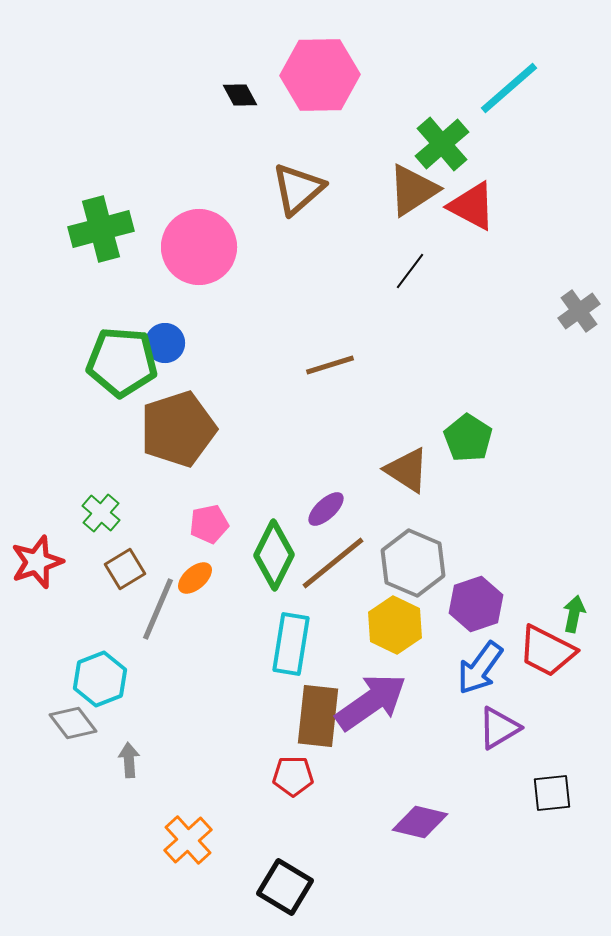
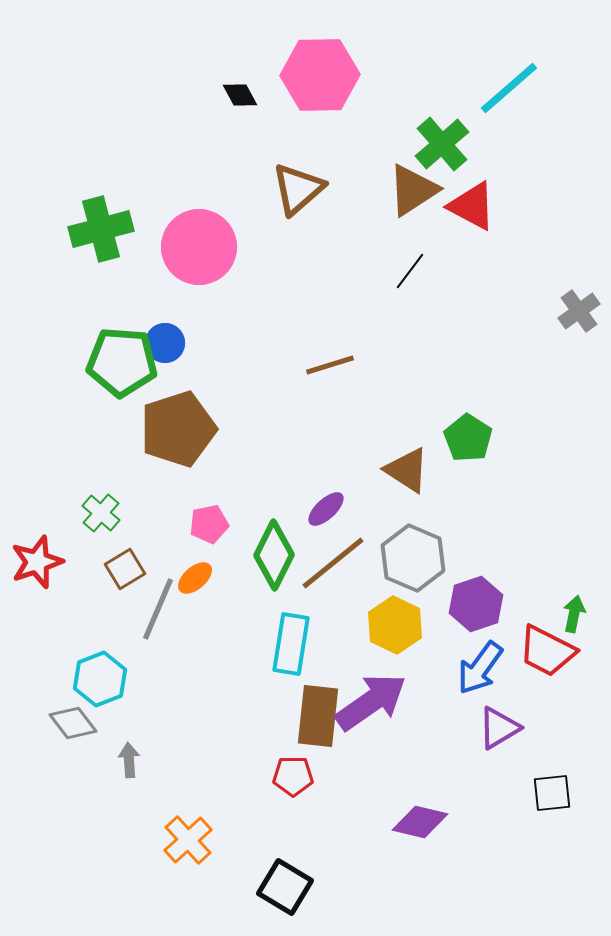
gray hexagon at (413, 563): moved 5 px up
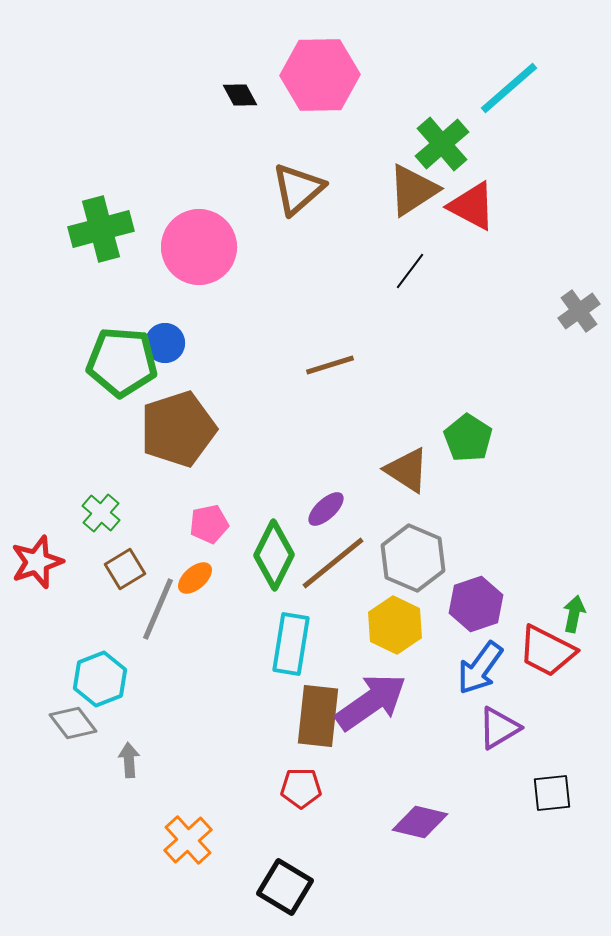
red pentagon at (293, 776): moved 8 px right, 12 px down
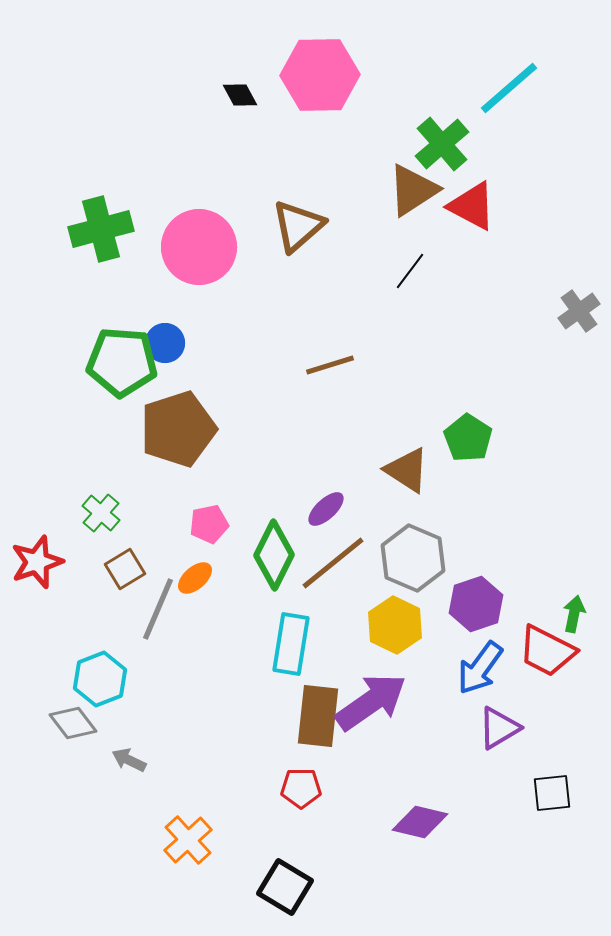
brown triangle at (298, 189): moved 37 px down
gray arrow at (129, 760): rotated 60 degrees counterclockwise
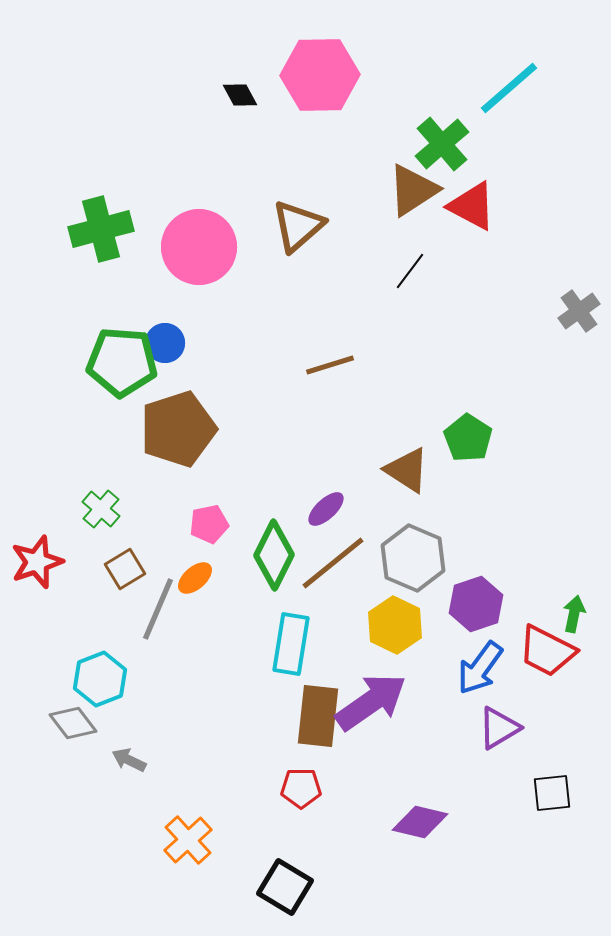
green cross at (101, 513): moved 4 px up
